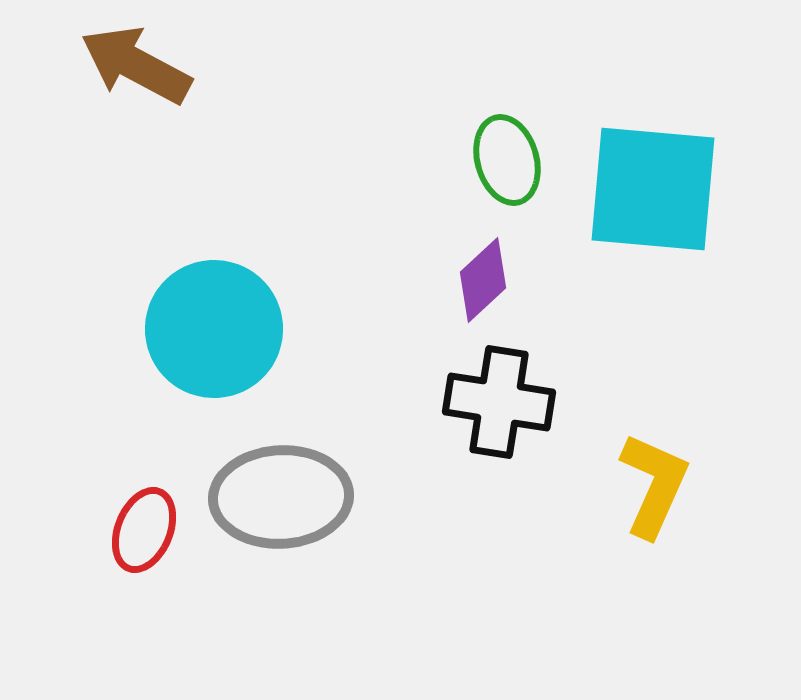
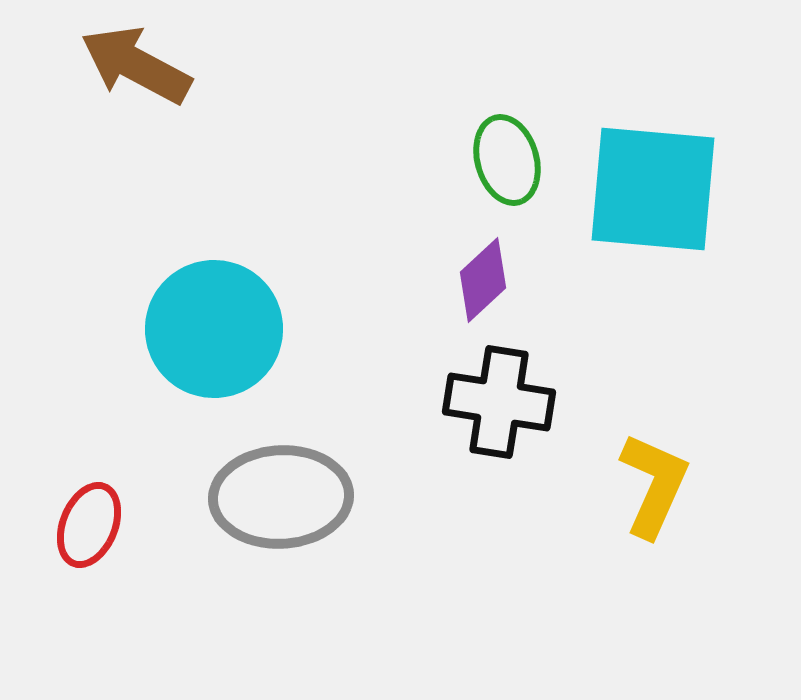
red ellipse: moved 55 px left, 5 px up
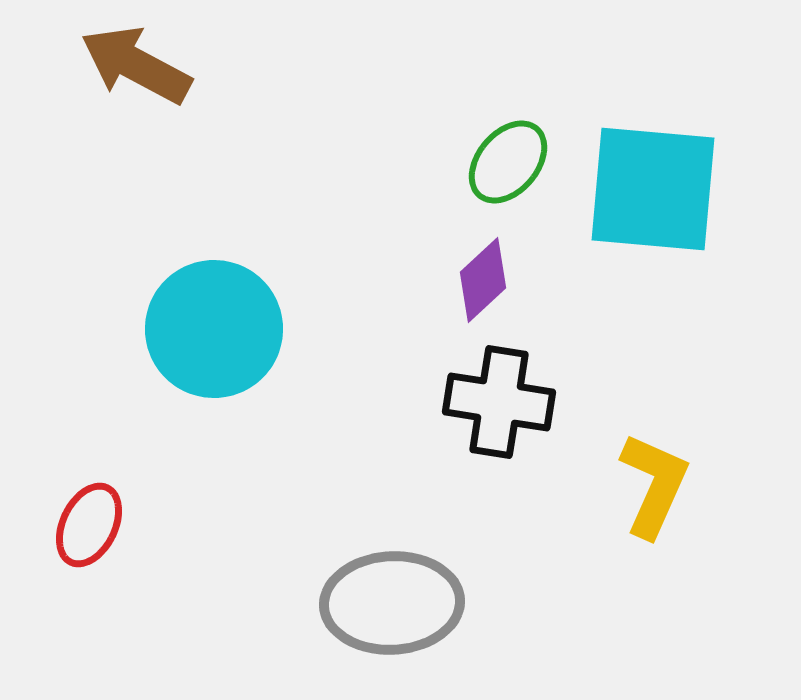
green ellipse: moved 1 px right, 2 px down; rotated 56 degrees clockwise
gray ellipse: moved 111 px right, 106 px down
red ellipse: rotated 4 degrees clockwise
